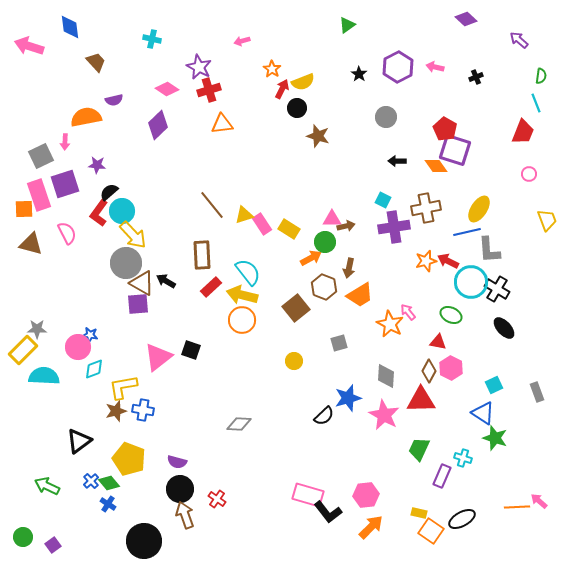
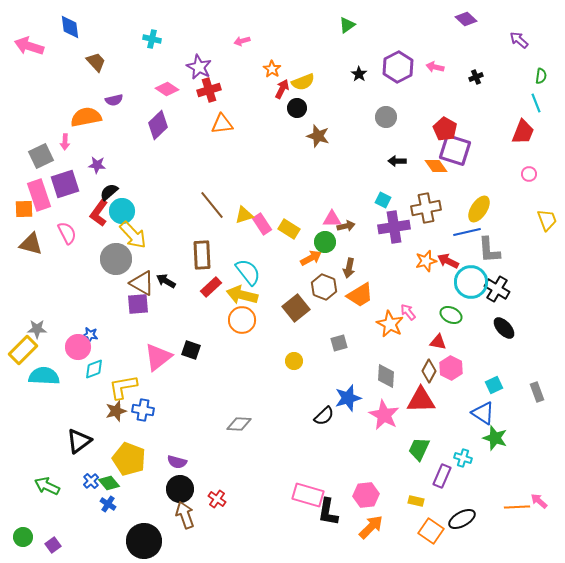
gray circle at (126, 263): moved 10 px left, 4 px up
black L-shape at (328, 512): rotated 48 degrees clockwise
yellow rectangle at (419, 513): moved 3 px left, 12 px up
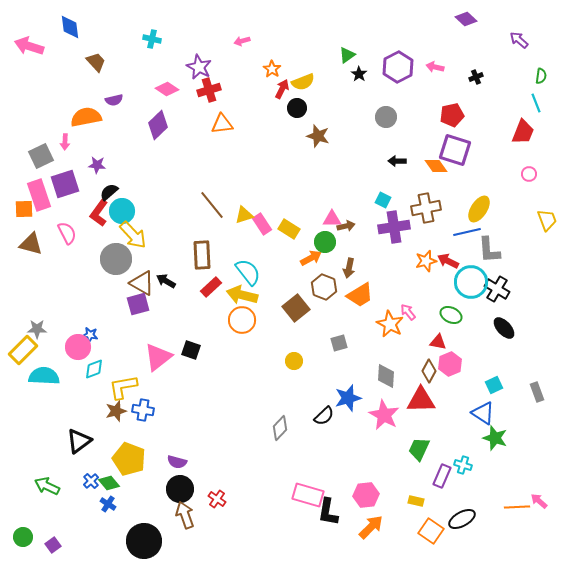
green triangle at (347, 25): moved 30 px down
red pentagon at (445, 129): moved 7 px right, 14 px up; rotated 30 degrees clockwise
purple square at (138, 304): rotated 10 degrees counterclockwise
pink hexagon at (451, 368): moved 1 px left, 4 px up; rotated 10 degrees clockwise
gray diamond at (239, 424): moved 41 px right, 4 px down; rotated 50 degrees counterclockwise
cyan cross at (463, 458): moved 7 px down
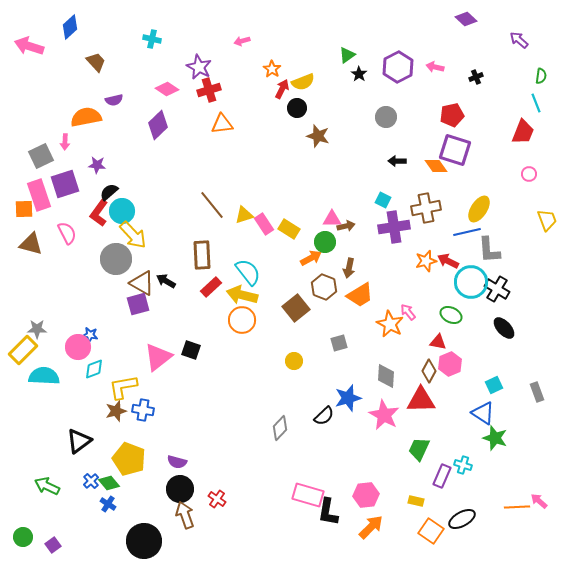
blue diamond at (70, 27): rotated 55 degrees clockwise
pink rectangle at (262, 224): moved 2 px right
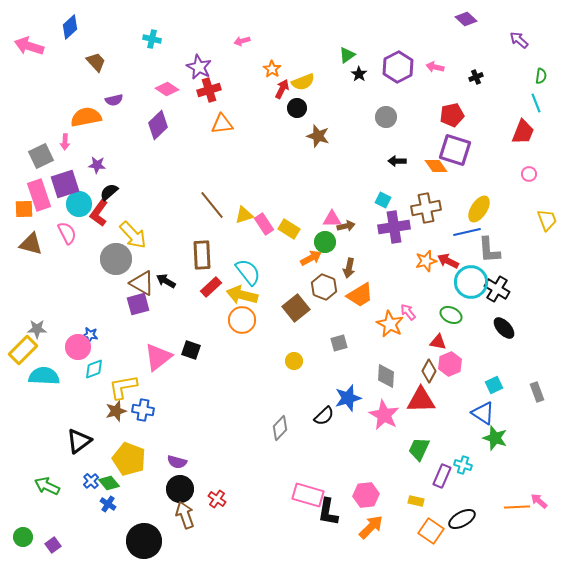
cyan circle at (122, 211): moved 43 px left, 7 px up
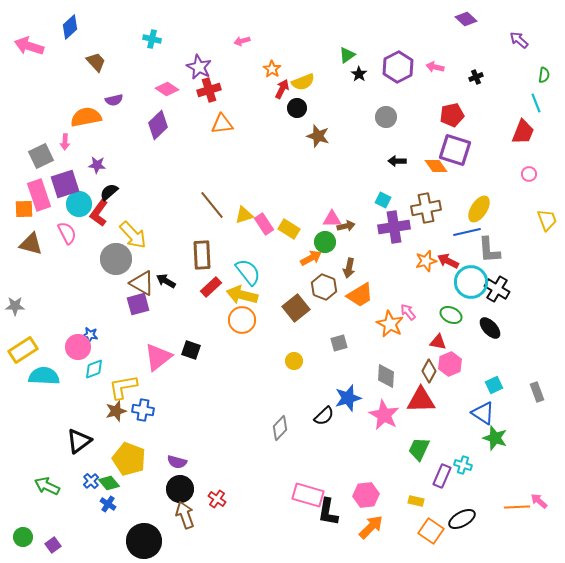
green semicircle at (541, 76): moved 3 px right, 1 px up
black ellipse at (504, 328): moved 14 px left
gray star at (37, 329): moved 22 px left, 23 px up
yellow rectangle at (23, 350): rotated 12 degrees clockwise
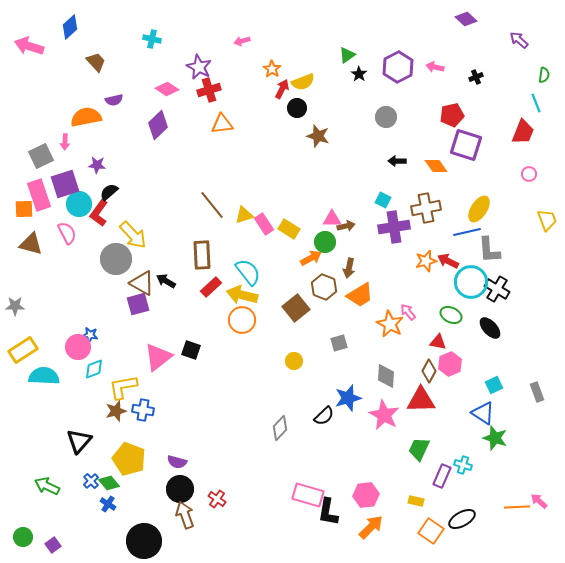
purple square at (455, 150): moved 11 px right, 5 px up
black triangle at (79, 441): rotated 12 degrees counterclockwise
